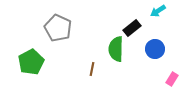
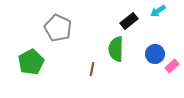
black rectangle: moved 3 px left, 7 px up
blue circle: moved 5 px down
pink rectangle: moved 13 px up; rotated 16 degrees clockwise
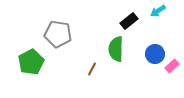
gray pentagon: moved 6 px down; rotated 16 degrees counterclockwise
brown line: rotated 16 degrees clockwise
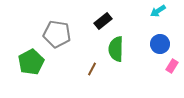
black rectangle: moved 26 px left
gray pentagon: moved 1 px left
blue circle: moved 5 px right, 10 px up
pink rectangle: rotated 16 degrees counterclockwise
